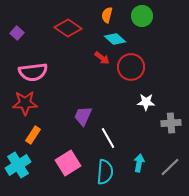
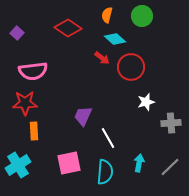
pink semicircle: moved 1 px up
white star: rotated 18 degrees counterclockwise
orange rectangle: moved 1 px right, 4 px up; rotated 36 degrees counterclockwise
pink square: moved 1 px right; rotated 20 degrees clockwise
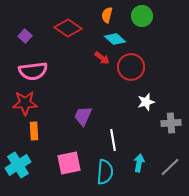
purple square: moved 8 px right, 3 px down
white line: moved 5 px right, 2 px down; rotated 20 degrees clockwise
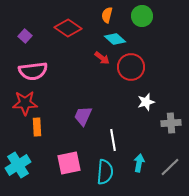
orange rectangle: moved 3 px right, 4 px up
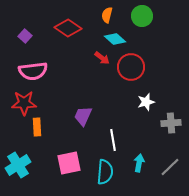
red star: moved 1 px left
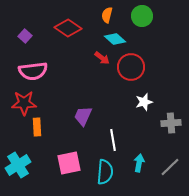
white star: moved 2 px left
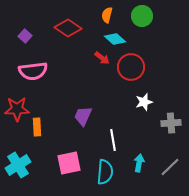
red star: moved 7 px left, 6 px down
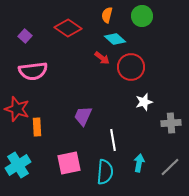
red star: rotated 20 degrees clockwise
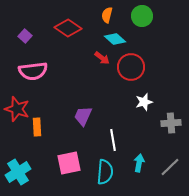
cyan cross: moved 7 px down
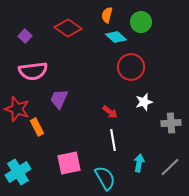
green circle: moved 1 px left, 6 px down
cyan diamond: moved 1 px right, 2 px up
red arrow: moved 8 px right, 54 px down
purple trapezoid: moved 24 px left, 17 px up
orange rectangle: rotated 24 degrees counterclockwise
cyan semicircle: moved 6 px down; rotated 35 degrees counterclockwise
